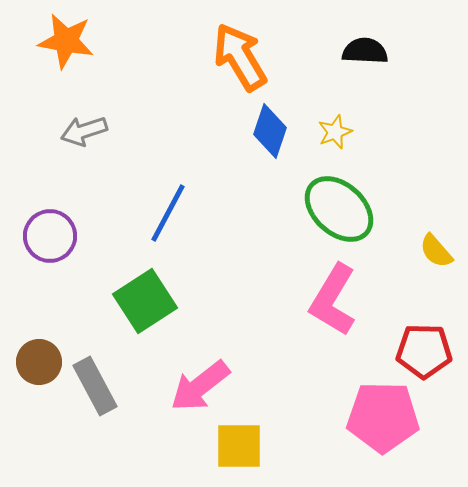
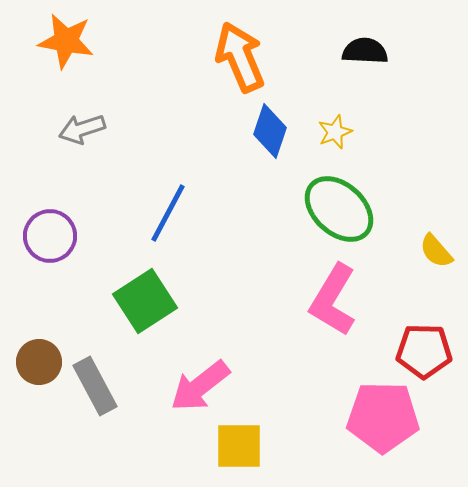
orange arrow: rotated 8 degrees clockwise
gray arrow: moved 2 px left, 2 px up
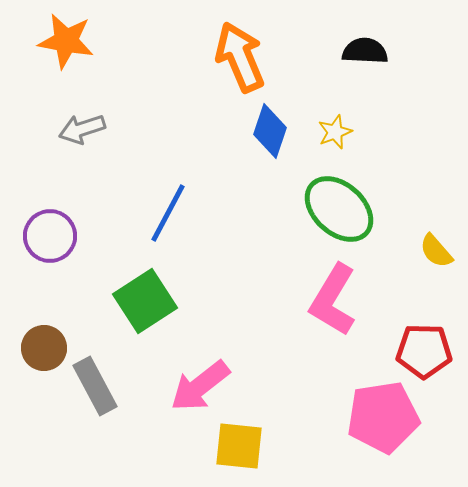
brown circle: moved 5 px right, 14 px up
pink pentagon: rotated 10 degrees counterclockwise
yellow square: rotated 6 degrees clockwise
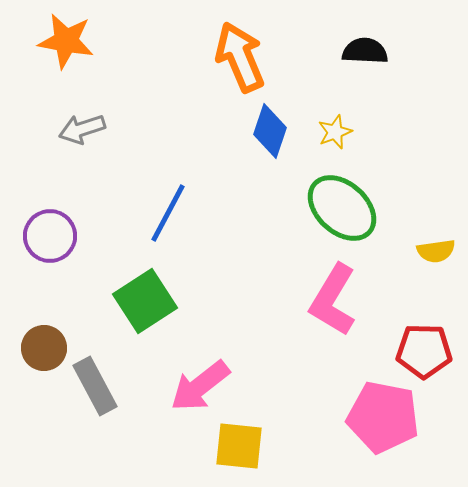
green ellipse: moved 3 px right, 1 px up
yellow semicircle: rotated 57 degrees counterclockwise
pink pentagon: rotated 20 degrees clockwise
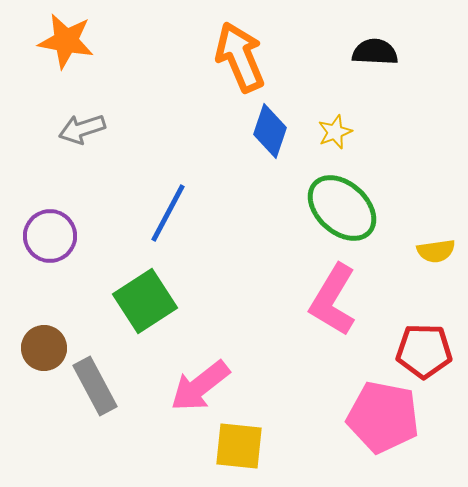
black semicircle: moved 10 px right, 1 px down
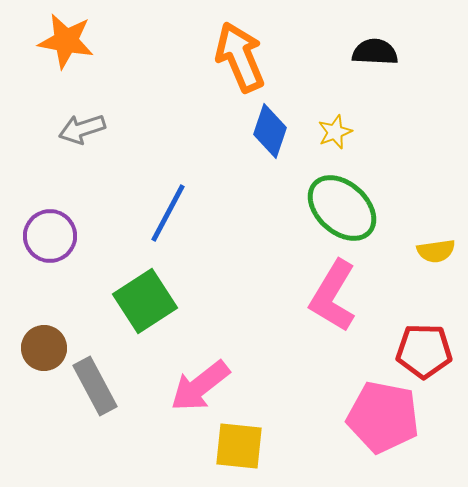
pink L-shape: moved 4 px up
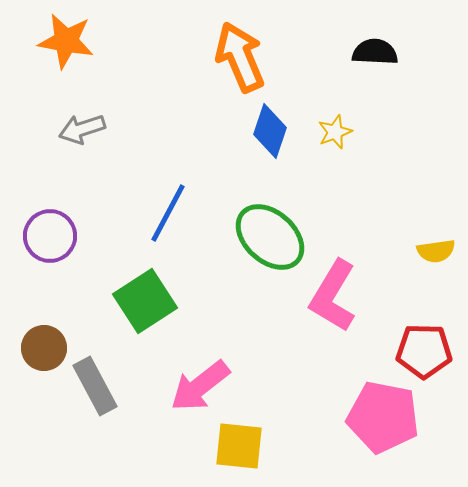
green ellipse: moved 72 px left, 29 px down
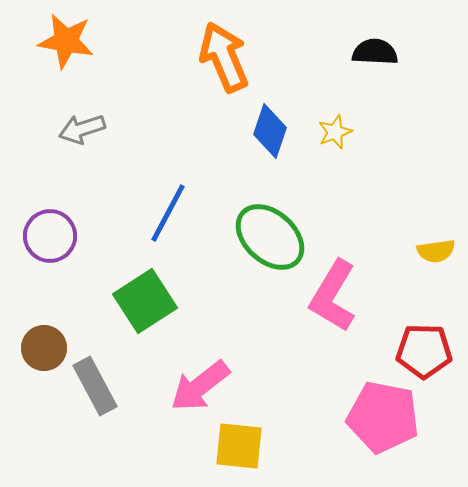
orange arrow: moved 16 px left
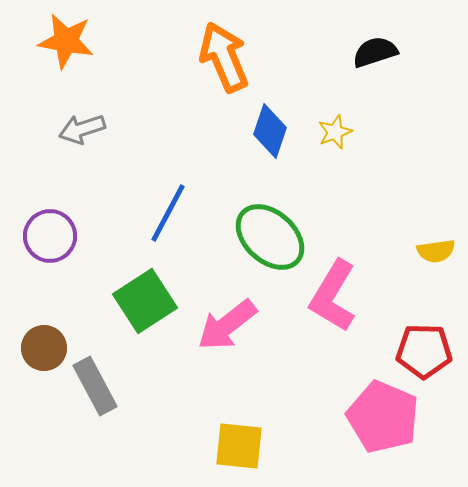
black semicircle: rotated 21 degrees counterclockwise
pink arrow: moved 27 px right, 61 px up
pink pentagon: rotated 12 degrees clockwise
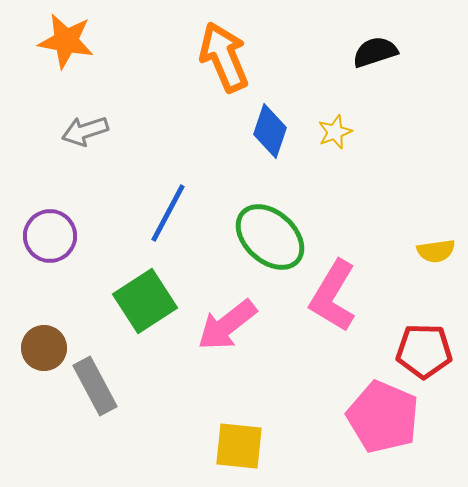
gray arrow: moved 3 px right, 2 px down
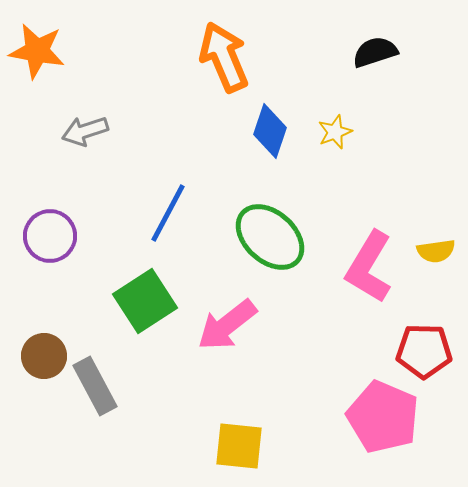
orange star: moved 29 px left, 10 px down
pink L-shape: moved 36 px right, 29 px up
brown circle: moved 8 px down
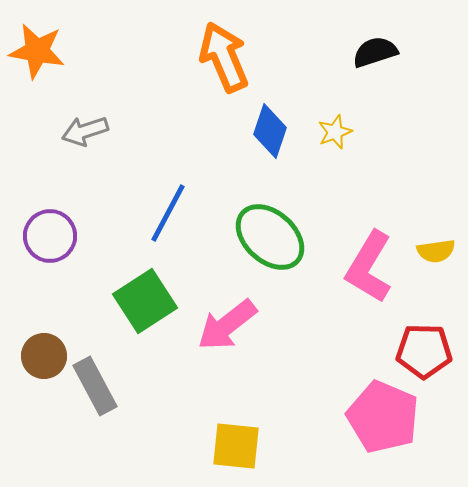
yellow square: moved 3 px left
